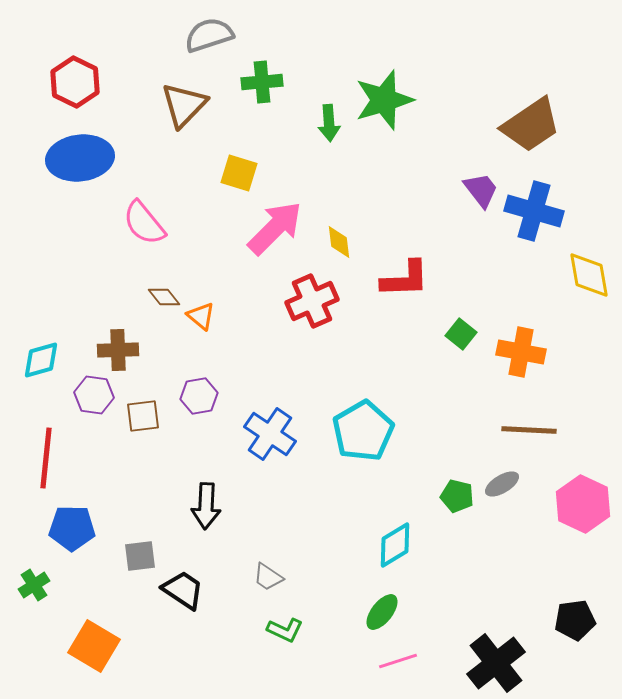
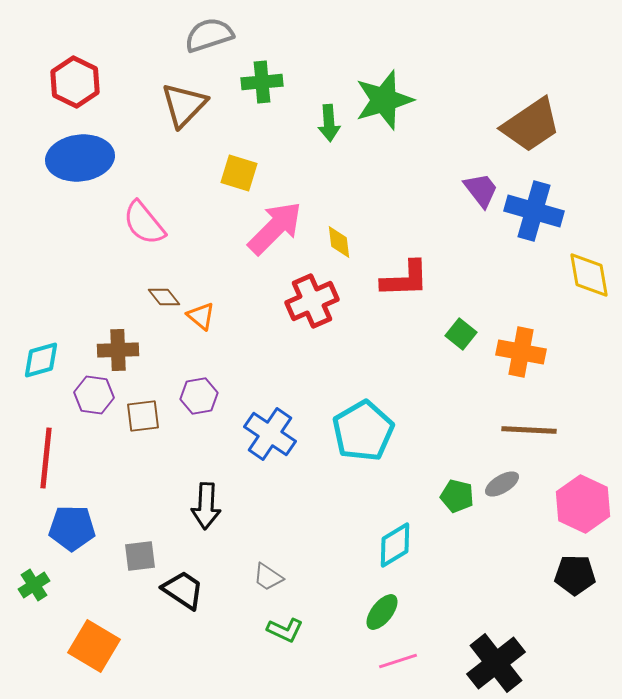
black pentagon at (575, 620): moved 45 px up; rotated 9 degrees clockwise
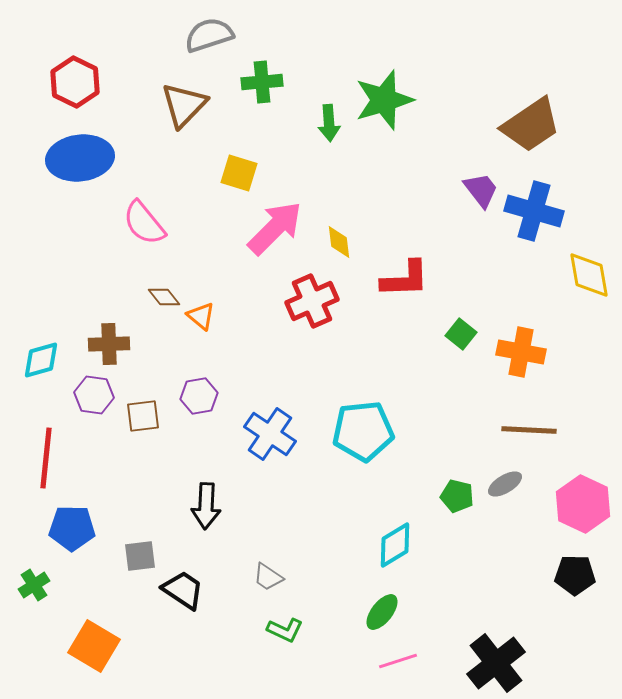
brown cross at (118, 350): moved 9 px left, 6 px up
cyan pentagon at (363, 431): rotated 24 degrees clockwise
gray ellipse at (502, 484): moved 3 px right
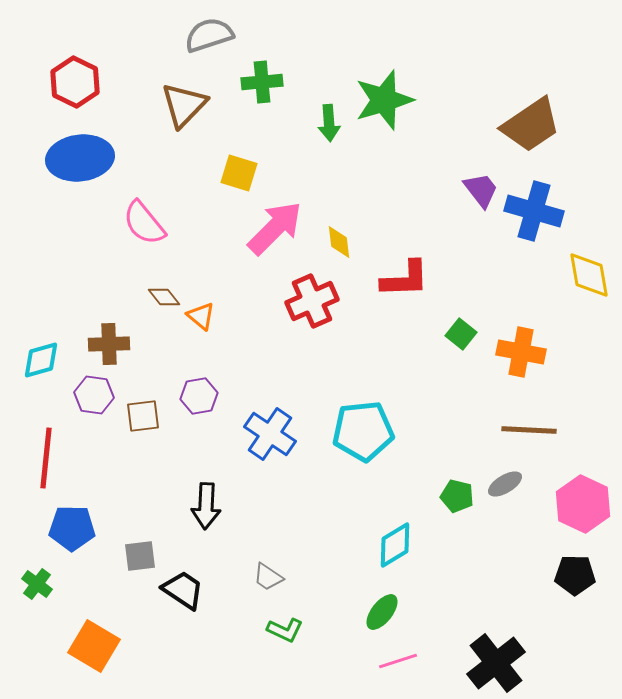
green cross at (34, 585): moved 3 px right, 1 px up; rotated 20 degrees counterclockwise
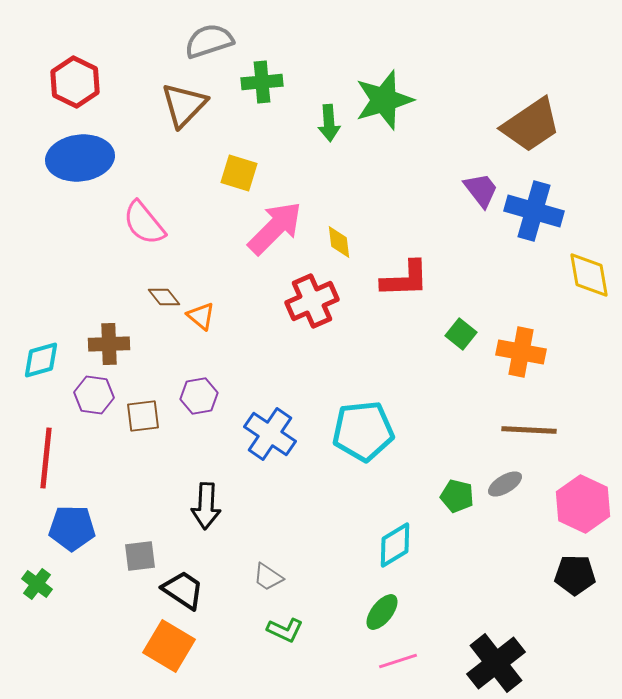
gray semicircle at (209, 35): moved 6 px down
orange square at (94, 646): moved 75 px right
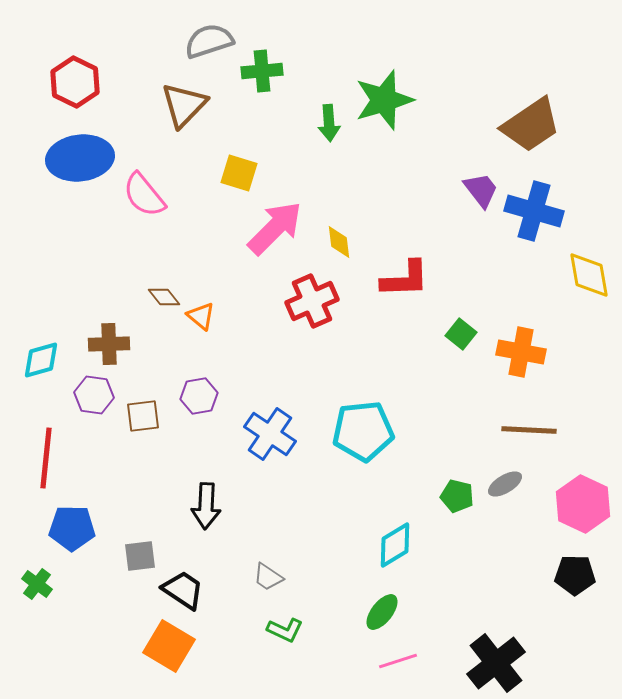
green cross at (262, 82): moved 11 px up
pink semicircle at (144, 223): moved 28 px up
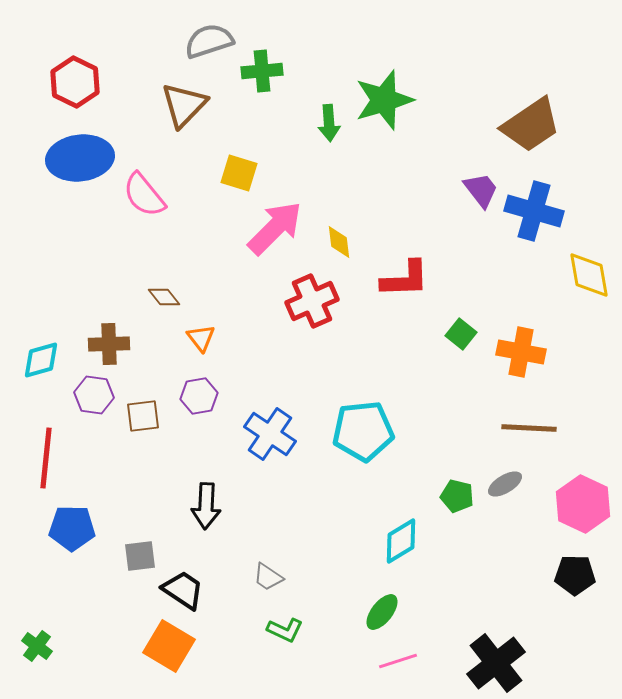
orange triangle at (201, 316): moved 22 px down; rotated 12 degrees clockwise
brown line at (529, 430): moved 2 px up
cyan diamond at (395, 545): moved 6 px right, 4 px up
green cross at (37, 584): moved 62 px down
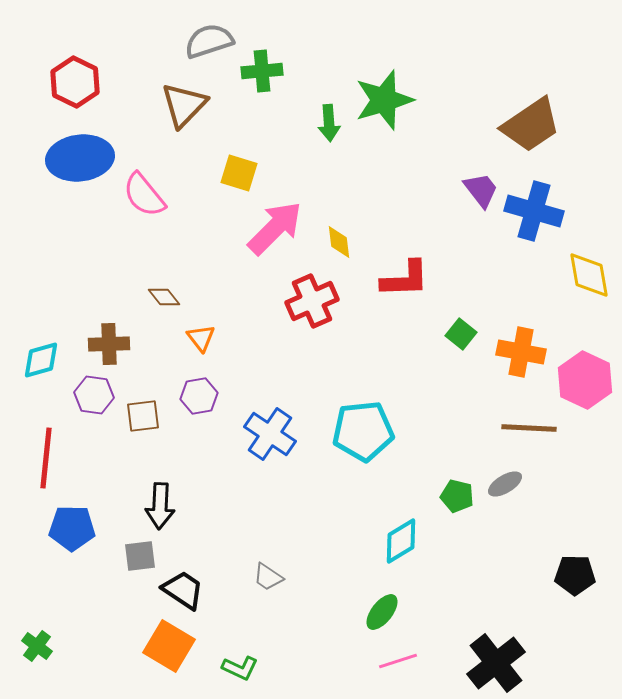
pink hexagon at (583, 504): moved 2 px right, 124 px up
black arrow at (206, 506): moved 46 px left
green L-shape at (285, 630): moved 45 px left, 38 px down
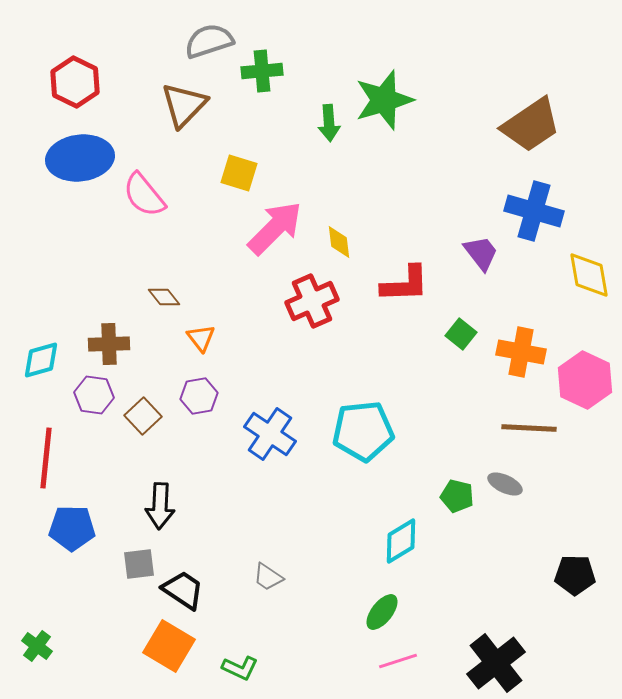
purple trapezoid at (481, 190): moved 63 px down
red L-shape at (405, 279): moved 5 px down
brown square at (143, 416): rotated 36 degrees counterclockwise
gray ellipse at (505, 484): rotated 56 degrees clockwise
gray square at (140, 556): moved 1 px left, 8 px down
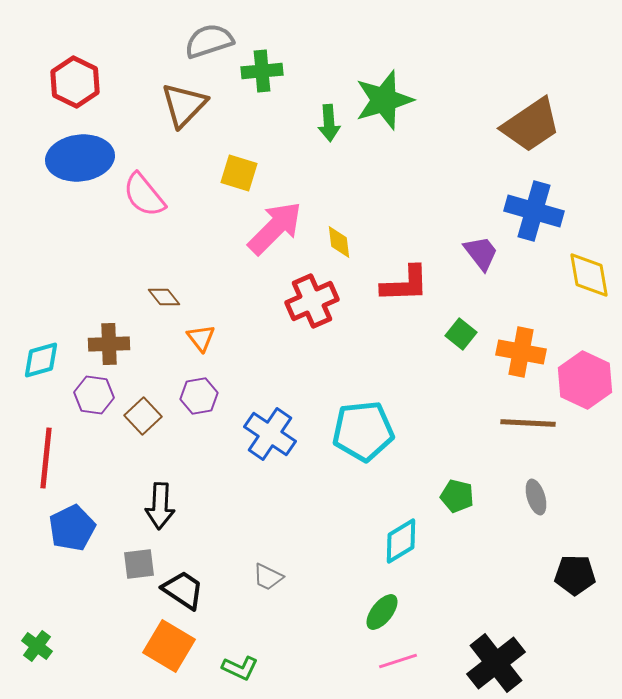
brown line at (529, 428): moved 1 px left, 5 px up
gray ellipse at (505, 484): moved 31 px right, 13 px down; rotated 48 degrees clockwise
blue pentagon at (72, 528): rotated 27 degrees counterclockwise
gray trapezoid at (268, 577): rotated 8 degrees counterclockwise
